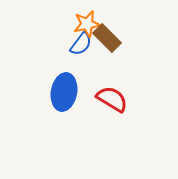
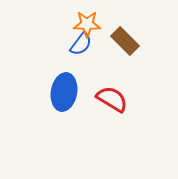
orange star: rotated 12 degrees clockwise
brown rectangle: moved 18 px right, 3 px down
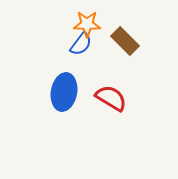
red semicircle: moved 1 px left, 1 px up
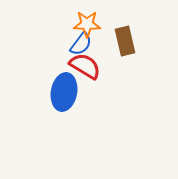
brown rectangle: rotated 32 degrees clockwise
red semicircle: moved 26 px left, 32 px up
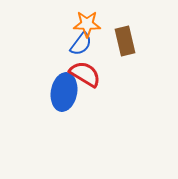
red semicircle: moved 8 px down
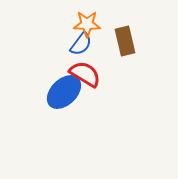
blue ellipse: rotated 36 degrees clockwise
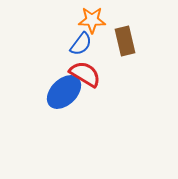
orange star: moved 5 px right, 4 px up
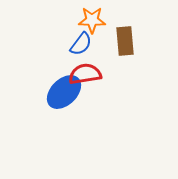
brown rectangle: rotated 8 degrees clockwise
red semicircle: rotated 40 degrees counterclockwise
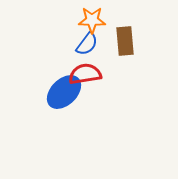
blue semicircle: moved 6 px right
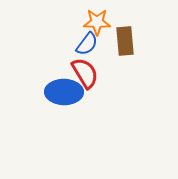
orange star: moved 5 px right, 2 px down
red semicircle: moved 1 px up; rotated 68 degrees clockwise
blue ellipse: rotated 45 degrees clockwise
